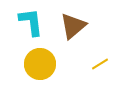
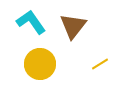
cyan L-shape: rotated 28 degrees counterclockwise
brown triangle: rotated 12 degrees counterclockwise
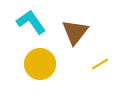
brown triangle: moved 2 px right, 6 px down
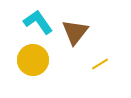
cyan L-shape: moved 7 px right
yellow circle: moved 7 px left, 4 px up
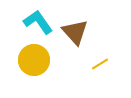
brown triangle: rotated 20 degrees counterclockwise
yellow circle: moved 1 px right
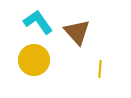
brown triangle: moved 2 px right
yellow line: moved 5 px down; rotated 54 degrees counterclockwise
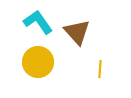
yellow circle: moved 4 px right, 2 px down
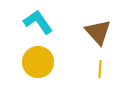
brown triangle: moved 21 px right
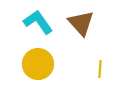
brown triangle: moved 17 px left, 9 px up
yellow circle: moved 2 px down
